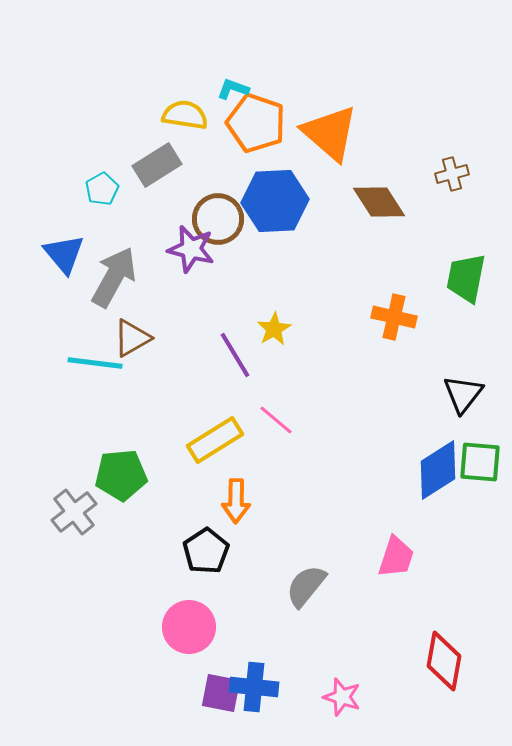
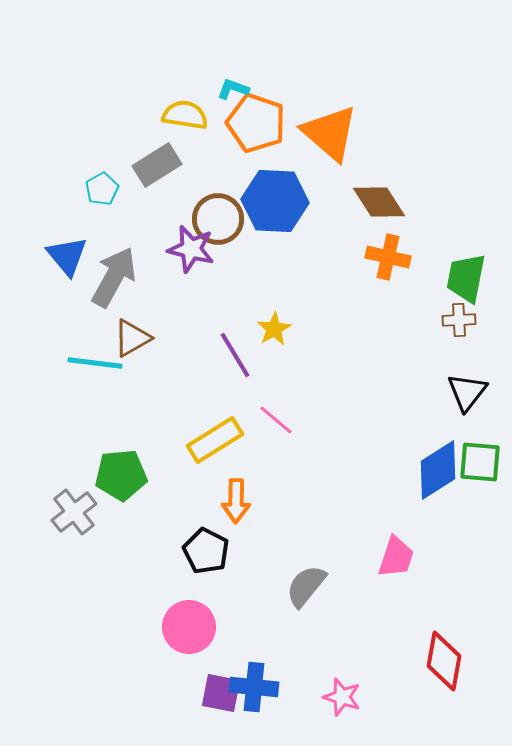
brown cross: moved 7 px right, 146 px down; rotated 12 degrees clockwise
blue hexagon: rotated 6 degrees clockwise
blue triangle: moved 3 px right, 2 px down
orange cross: moved 6 px left, 60 px up
black triangle: moved 4 px right, 2 px up
black pentagon: rotated 12 degrees counterclockwise
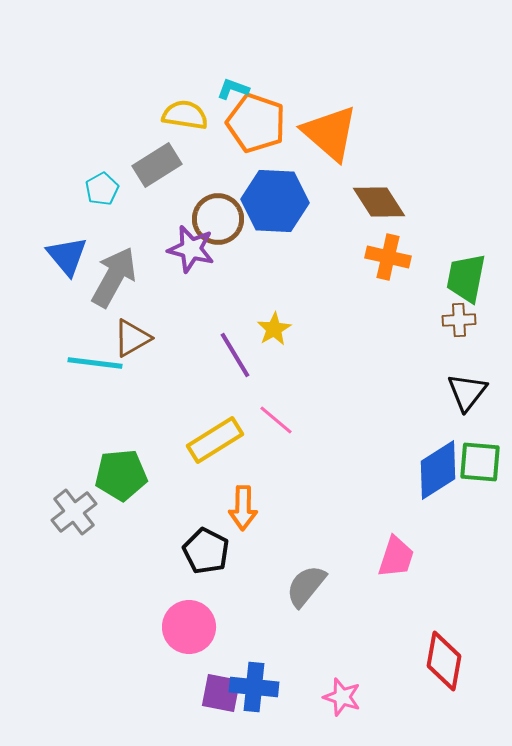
orange arrow: moved 7 px right, 7 px down
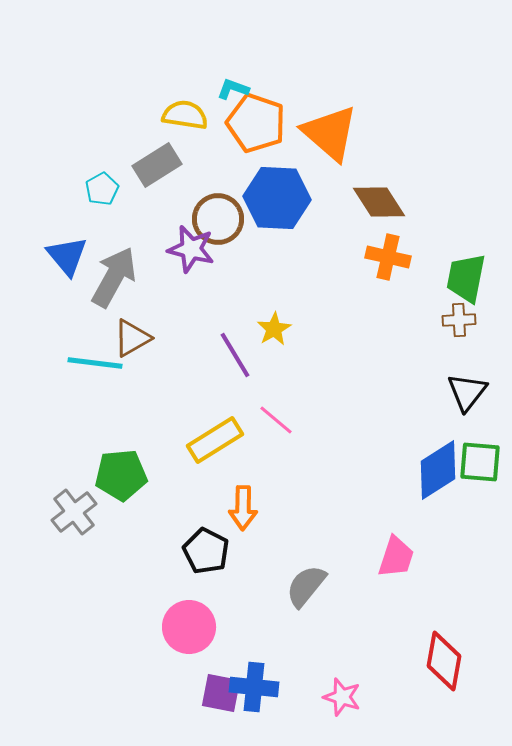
blue hexagon: moved 2 px right, 3 px up
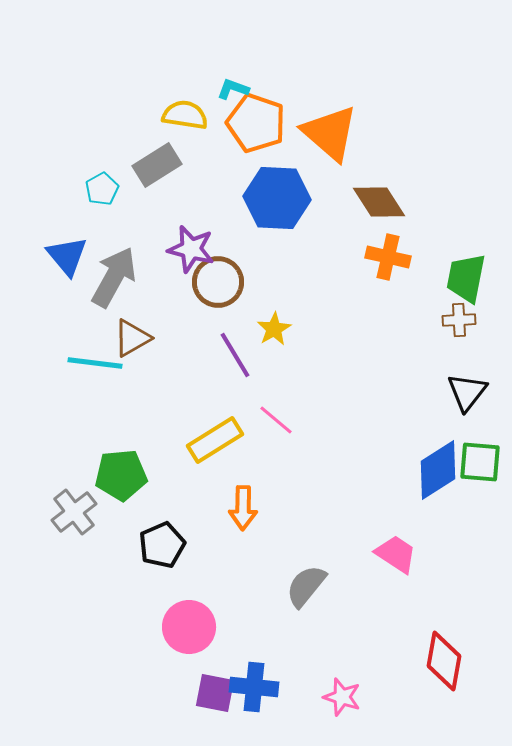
brown circle: moved 63 px down
black pentagon: moved 44 px left, 6 px up; rotated 21 degrees clockwise
pink trapezoid: moved 3 px up; rotated 75 degrees counterclockwise
purple square: moved 6 px left
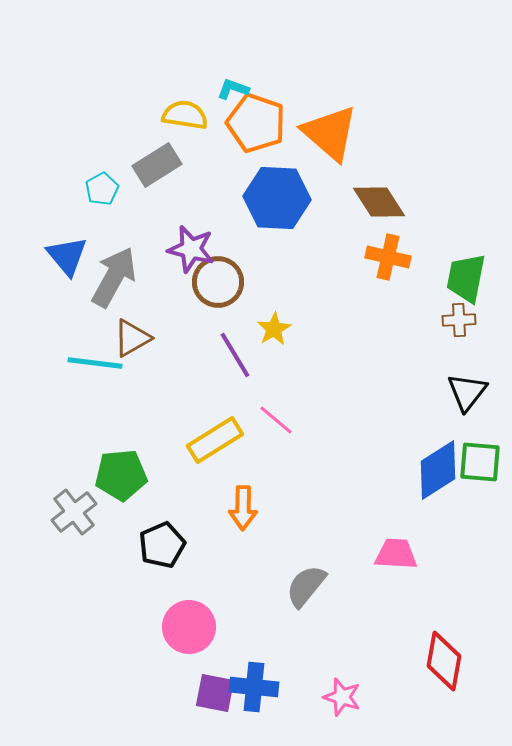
pink trapezoid: rotated 30 degrees counterclockwise
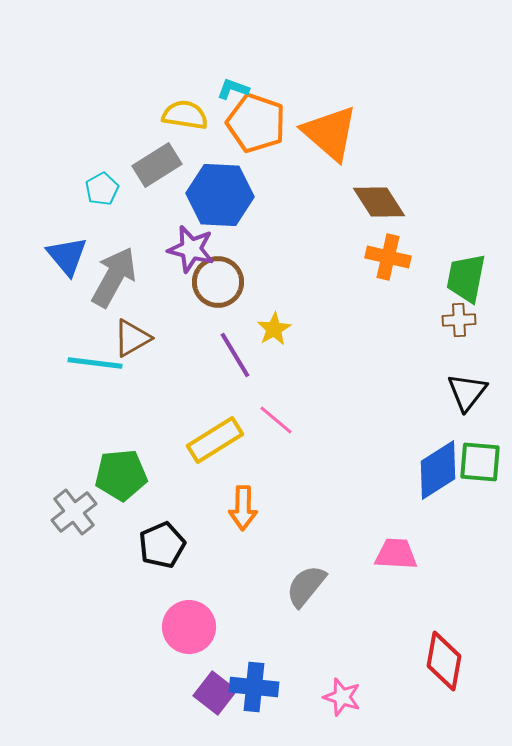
blue hexagon: moved 57 px left, 3 px up
purple square: rotated 27 degrees clockwise
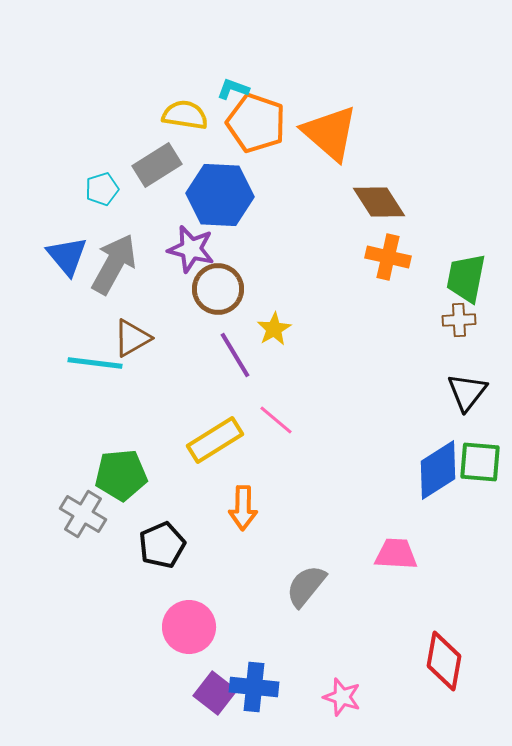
cyan pentagon: rotated 12 degrees clockwise
gray arrow: moved 13 px up
brown circle: moved 7 px down
gray cross: moved 9 px right, 2 px down; rotated 21 degrees counterclockwise
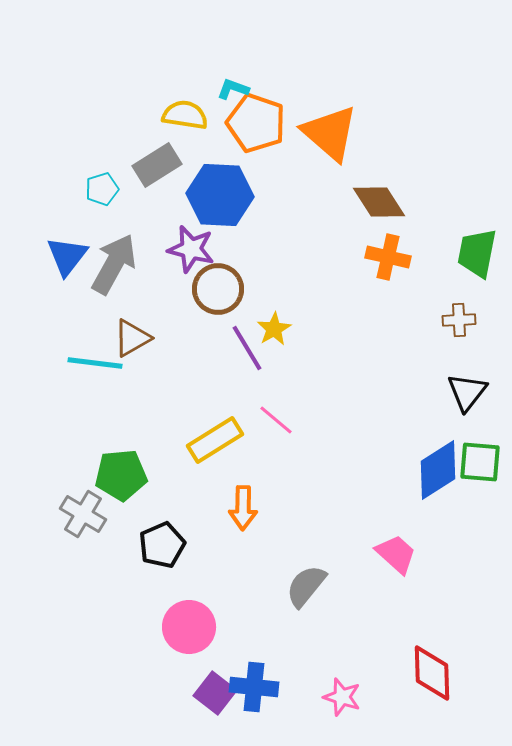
blue triangle: rotated 18 degrees clockwise
green trapezoid: moved 11 px right, 25 px up
purple line: moved 12 px right, 7 px up
pink trapezoid: rotated 39 degrees clockwise
red diamond: moved 12 px left, 12 px down; rotated 12 degrees counterclockwise
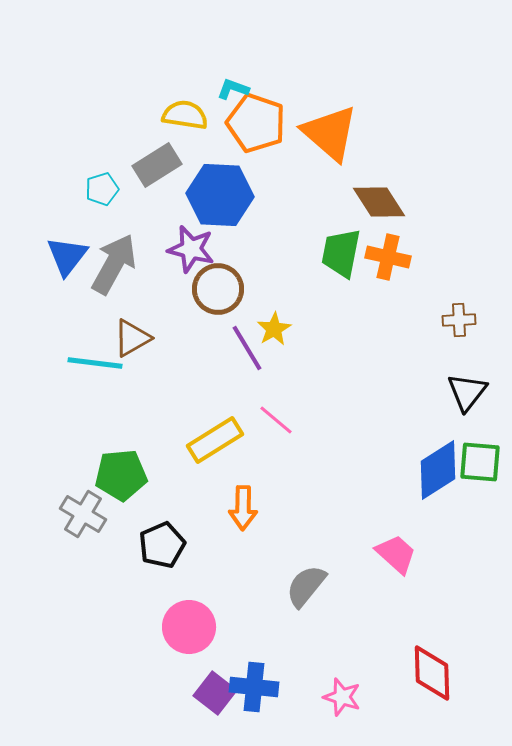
green trapezoid: moved 136 px left
